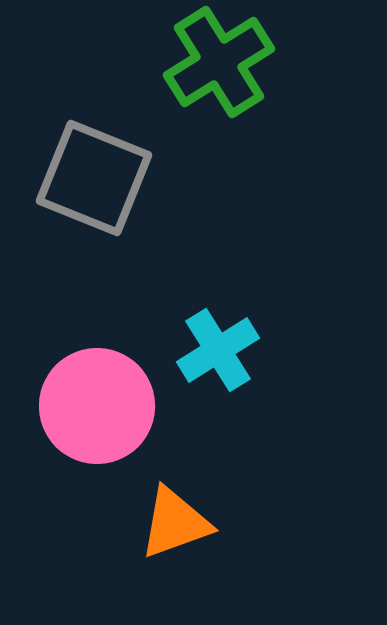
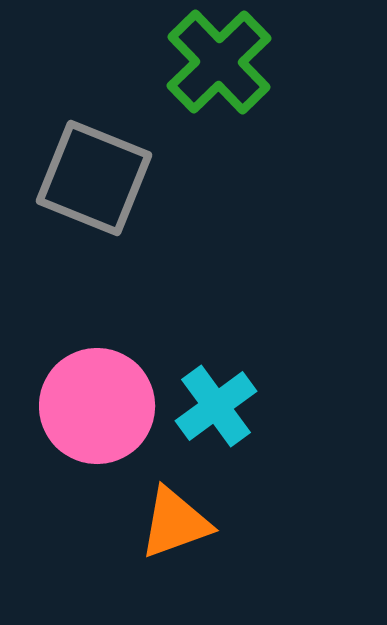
green cross: rotated 12 degrees counterclockwise
cyan cross: moved 2 px left, 56 px down; rotated 4 degrees counterclockwise
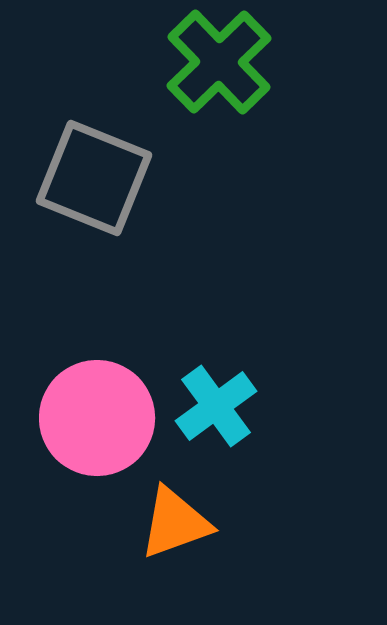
pink circle: moved 12 px down
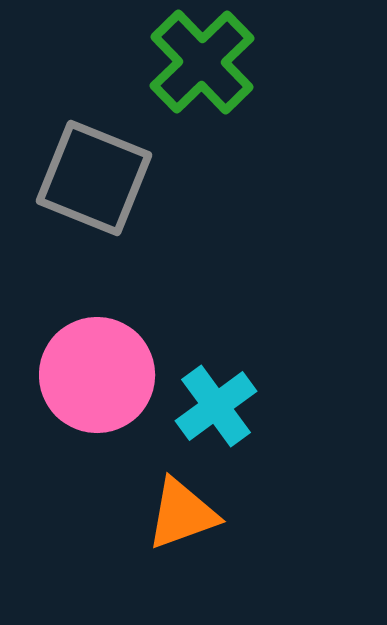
green cross: moved 17 px left
pink circle: moved 43 px up
orange triangle: moved 7 px right, 9 px up
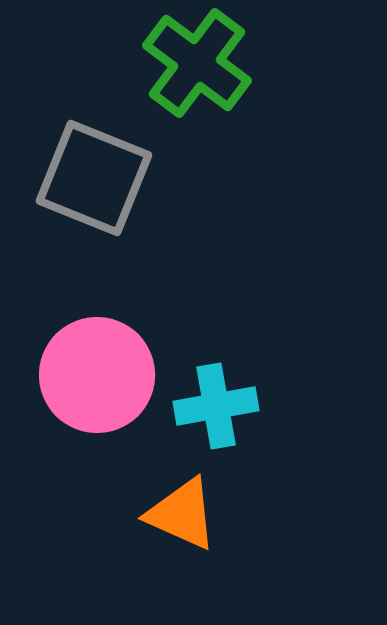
green cross: moved 5 px left, 1 px down; rotated 9 degrees counterclockwise
cyan cross: rotated 26 degrees clockwise
orange triangle: rotated 44 degrees clockwise
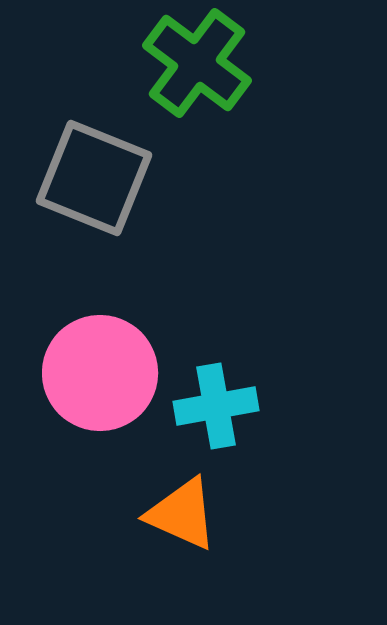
pink circle: moved 3 px right, 2 px up
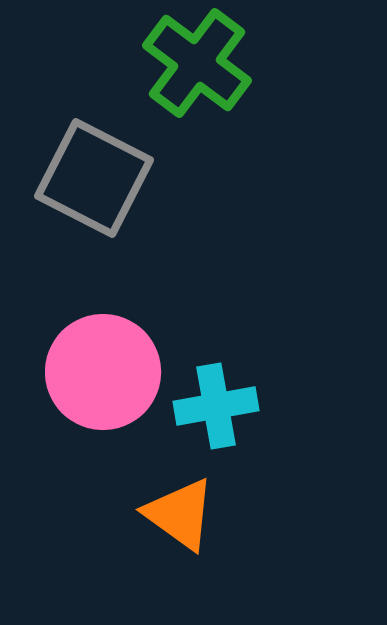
gray square: rotated 5 degrees clockwise
pink circle: moved 3 px right, 1 px up
orange triangle: moved 2 px left; rotated 12 degrees clockwise
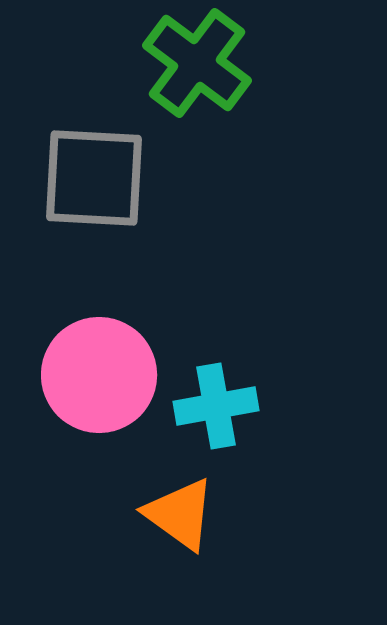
gray square: rotated 24 degrees counterclockwise
pink circle: moved 4 px left, 3 px down
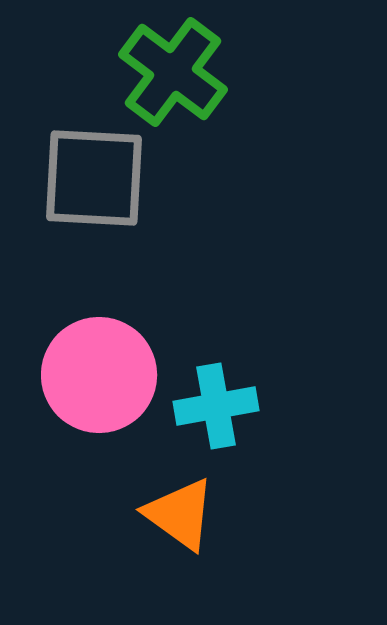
green cross: moved 24 px left, 9 px down
